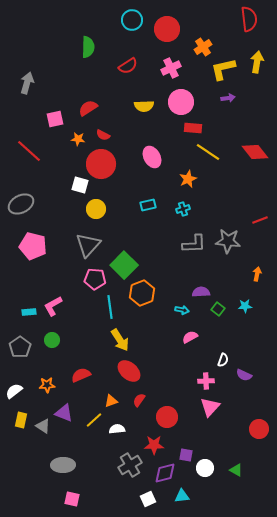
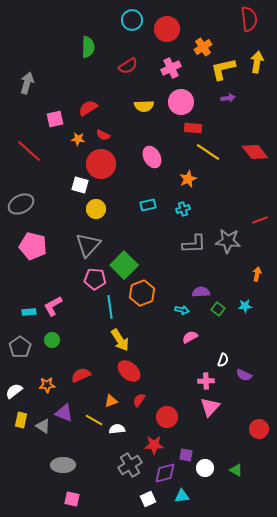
yellow line at (94, 420): rotated 72 degrees clockwise
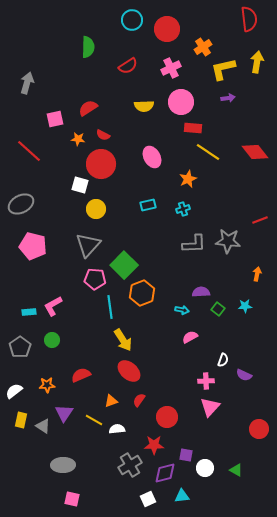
yellow arrow at (120, 340): moved 3 px right
purple triangle at (64, 413): rotated 42 degrees clockwise
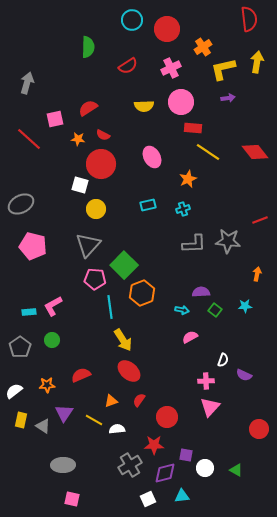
red line at (29, 151): moved 12 px up
green square at (218, 309): moved 3 px left, 1 px down
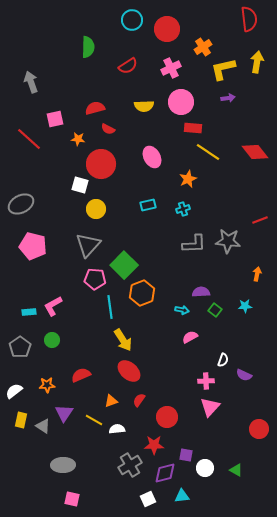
gray arrow at (27, 83): moved 4 px right, 1 px up; rotated 35 degrees counterclockwise
red semicircle at (88, 108): moved 7 px right; rotated 18 degrees clockwise
red semicircle at (103, 135): moved 5 px right, 6 px up
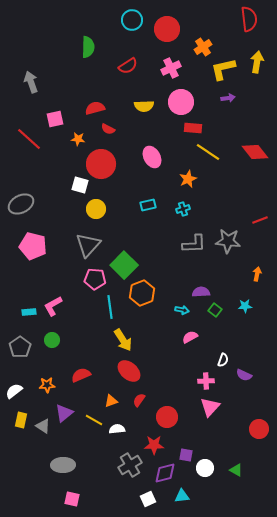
purple triangle at (64, 413): rotated 18 degrees clockwise
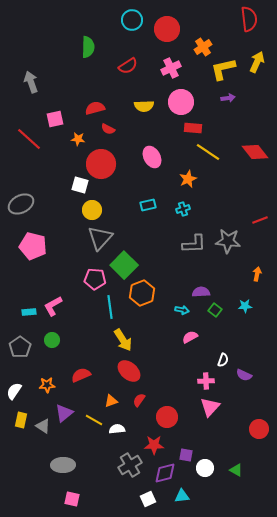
yellow arrow at (257, 62): rotated 15 degrees clockwise
yellow circle at (96, 209): moved 4 px left, 1 px down
gray triangle at (88, 245): moved 12 px right, 7 px up
white semicircle at (14, 391): rotated 18 degrees counterclockwise
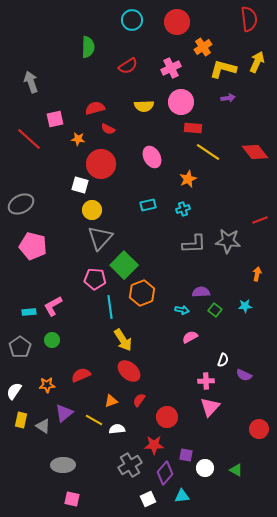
red circle at (167, 29): moved 10 px right, 7 px up
yellow L-shape at (223, 69): rotated 28 degrees clockwise
purple diamond at (165, 473): rotated 35 degrees counterclockwise
